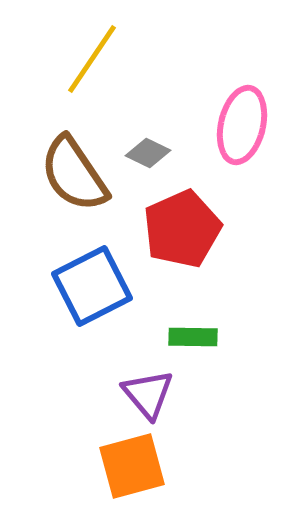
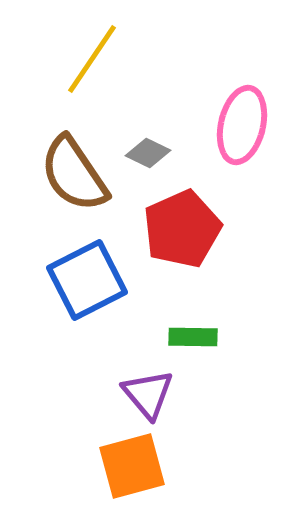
blue square: moved 5 px left, 6 px up
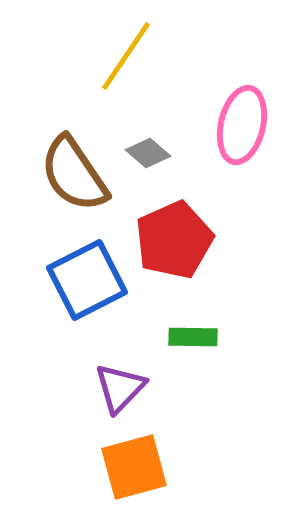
yellow line: moved 34 px right, 3 px up
gray diamond: rotated 15 degrees clockwise
red pentagon: moved 8 px left, 11 px down
purple triangle: moved 28 px left, 6 px up; rotated 24 degrees clockwise
orange square: moved 2 px right, 1 px down
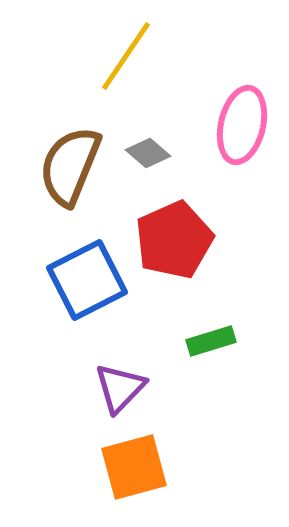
brown semicircle: moved 4 px left, 8 px up; rotated 56 degrees clockwise
green rectangle: moved 18 px right, 4 px down; rotated 18 degrees counterclockwise
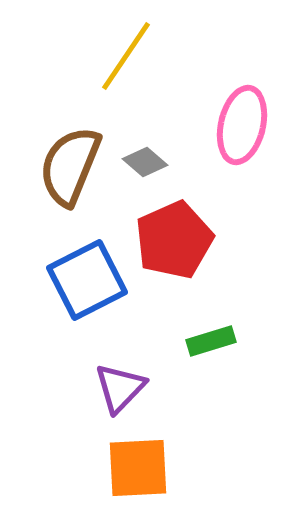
gray diamond: moved 3 px left, 9 px down
orange square: moved 4 px right, 1 px down; rotated 12 degrees clockwise
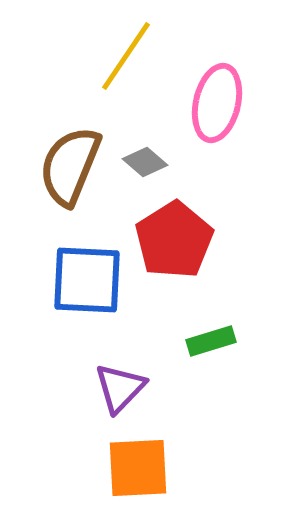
pink ellipse: moved 25 px left, 22 px up
red pentagon: rotated 8 degrees counterclockwise
blue square: rotated 30 degrees clockwise
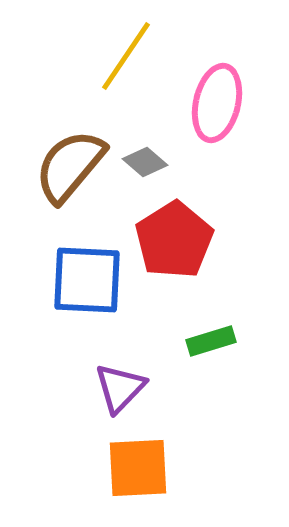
brown semicircle: rotated 18 degrees clockwise
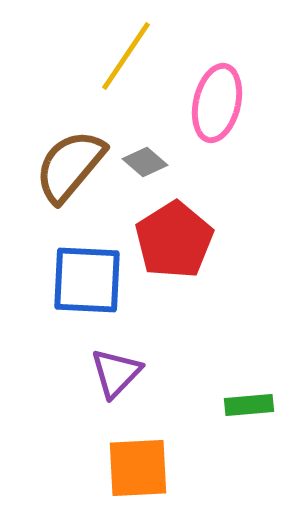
green rectangle: moved 38 px right, 64 px down; rotated 12 degrees clockwise
purple triangle: moved 4 px left, 15 px up
